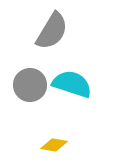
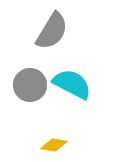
cyan semicircle: rotated 9 degrees clockwise
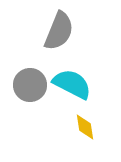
gray semicircle: moved 7 px right; rotated 9 degrees counterclockwise
yellow diamond: moved 31 px right, 18 px up; rotated 72 degrees clockwise
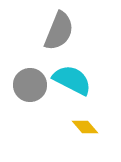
cyan semicircle: moved 4 px up
yellow diamond: rotated 32 degrees counterclockwise
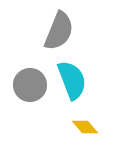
cyan semicircle: rotated 42 degrees clockwise
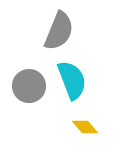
gray circle: moved 1 px left, 1 px down
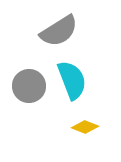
gray semicircle: rotated 36 degrees clockwise
yellow diamond: rotated 28 degrees counterclockwise
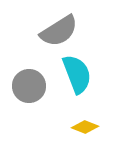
cyan semicircle: moved 5 px right, 6 px up
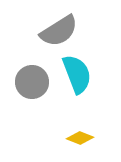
gray circle: moved 3 px right, 4 px up
yellow diamond: moved 5 px left, 11 px down
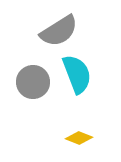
gray circle: moved 1 px right
yellow diamond: moved 1 px left
